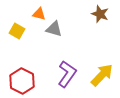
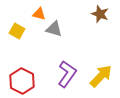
yellow arrow: moved 1 px left, 1 px down
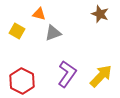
gray triangle: moved 1 px left, 4 px down; rotated 36 degrees counterclockwise
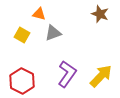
yellow square: moved 5 px right, 4 px down
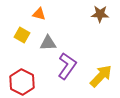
brown star: rotated 18 degrees counterclockwise
gray triangle: moved 5 px left, 10 px down; rotated 18 degrees clockwise
purple L-shape: moved 8 px up
red hexagon: moved 1 px down
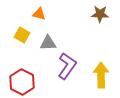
yellow arrow: moved 1 px up; rotated 45 degrees counterclockwise
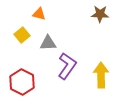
yellow square: rotated 21 degrees clockwise
